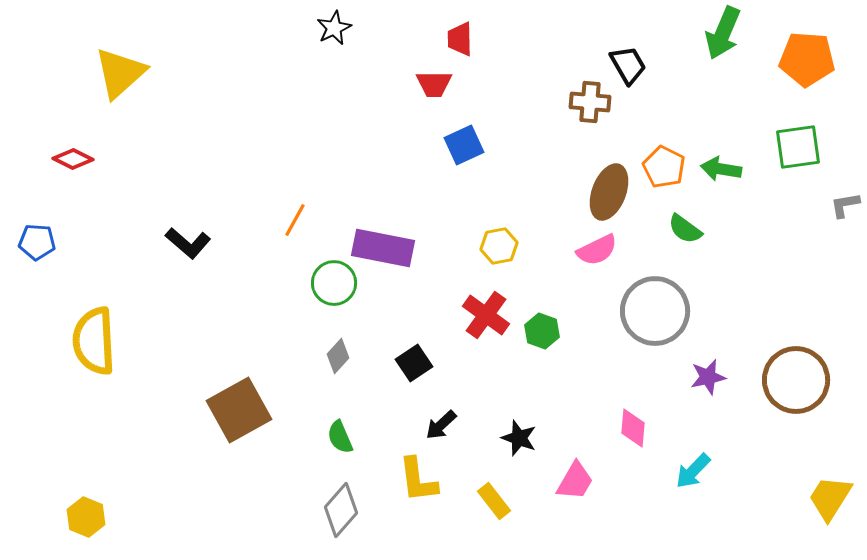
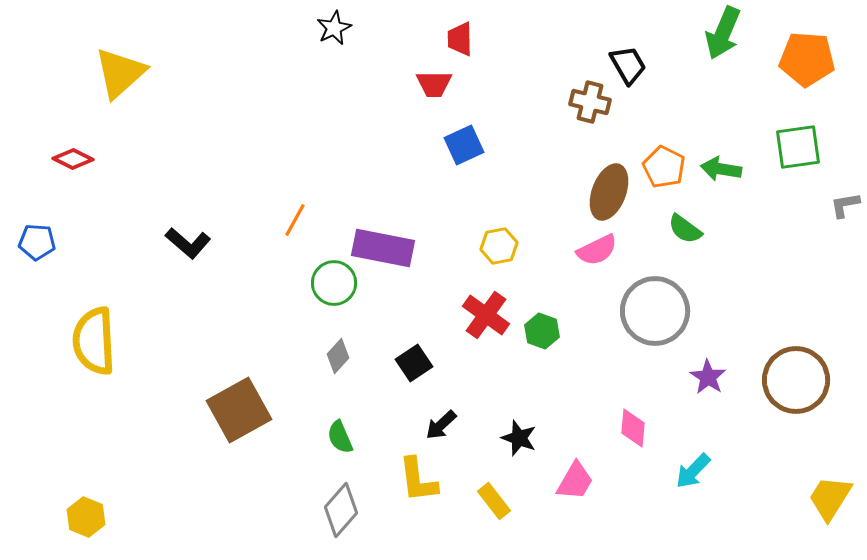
brown cross at (590, 102): rotated 9 degrees clockwise
purple star at (708, 377): rotated 27 degrees counterclockwise
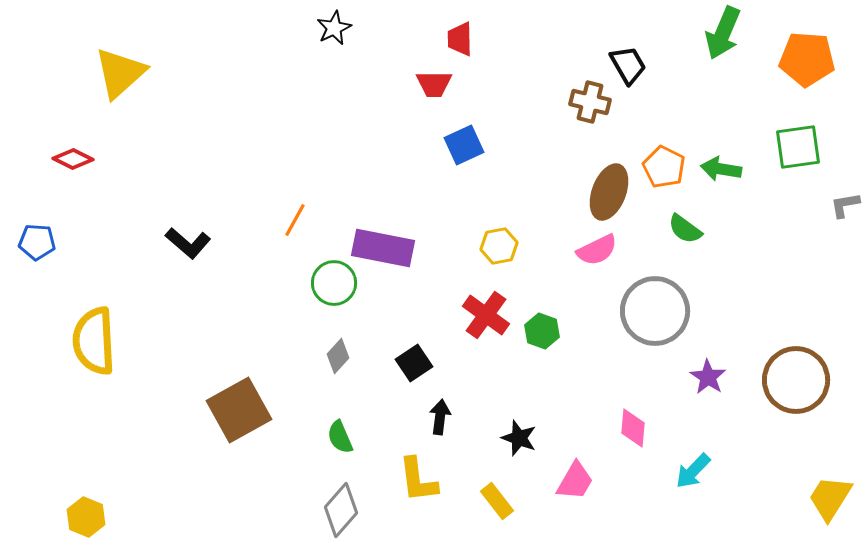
black arrow at (441, 425): moved 1 px left, 8 px up; rotated 140 degrees clockwise
yellow rectangle at (494, 501): moved 3 px right
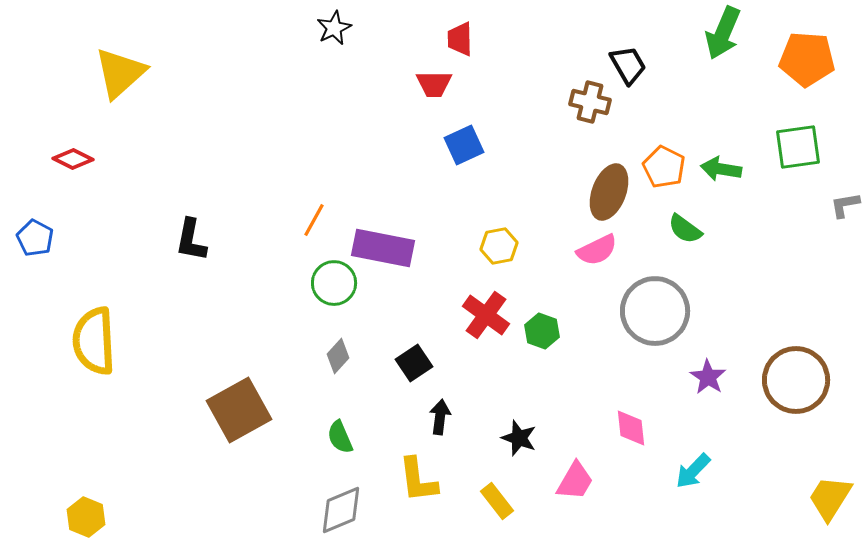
orange line at (295, 220): moved 19 px right
blue pentagon at (37, 242): moved 2 px left, 4 px up; rotated 24 degrees clockwise
black L-shape at (188, 243): moved 3 px right, 3 px up; rotated 60 degrees clockwise
pink diamond at (633, 428): moved 2 px left; rotated 12 degrees counterclockwise
gray diamond at (341, 510): rotated 26 degrees clockwise
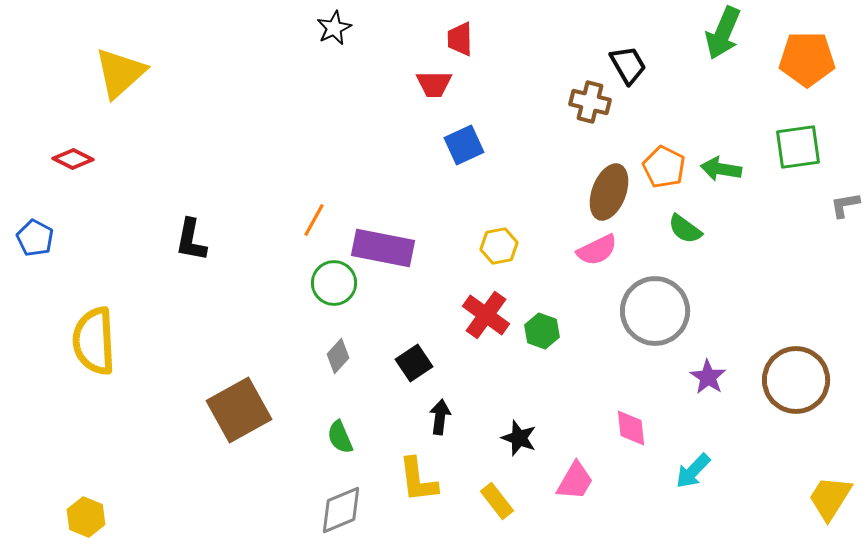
orange pentagon at (807, 59): rotated 4 degrees counterclockwise
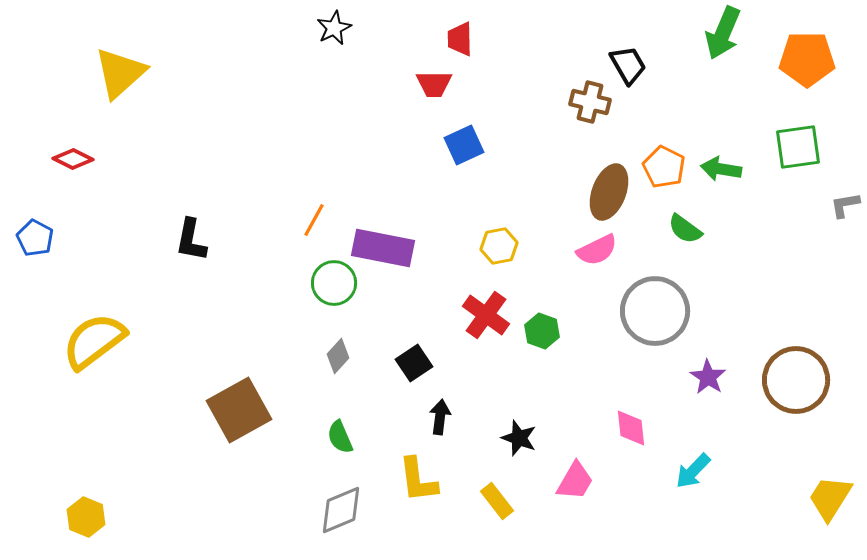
yellow semicircle at (94, 341): rotated 56 degrees clockwise
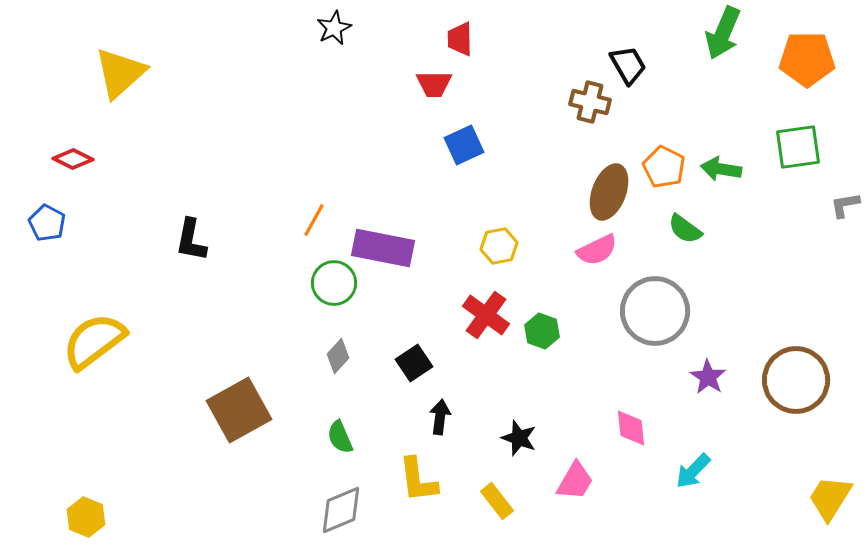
blue pentagon at (35, 238): moved 12 px right, 15 px up
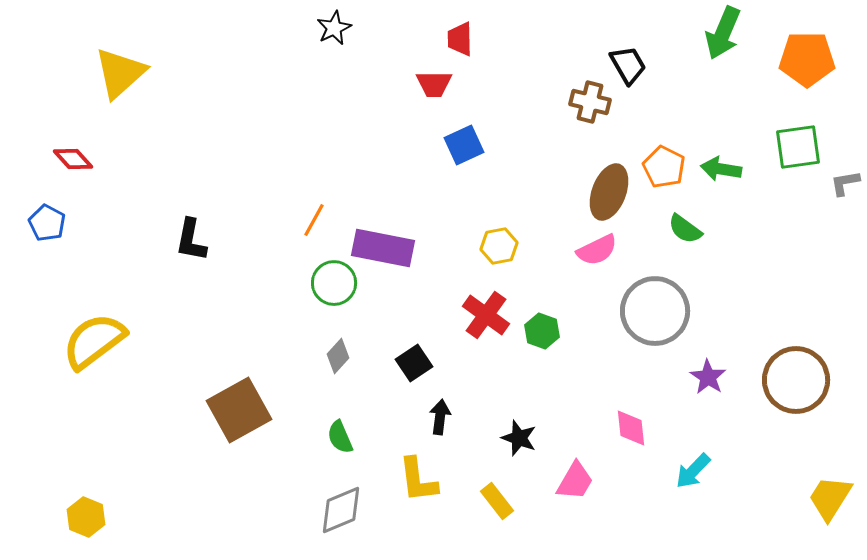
red diamond at (73, 159): rotated 21 degrees clockwise
gray L-shape at (845, 205): moved 22 px up
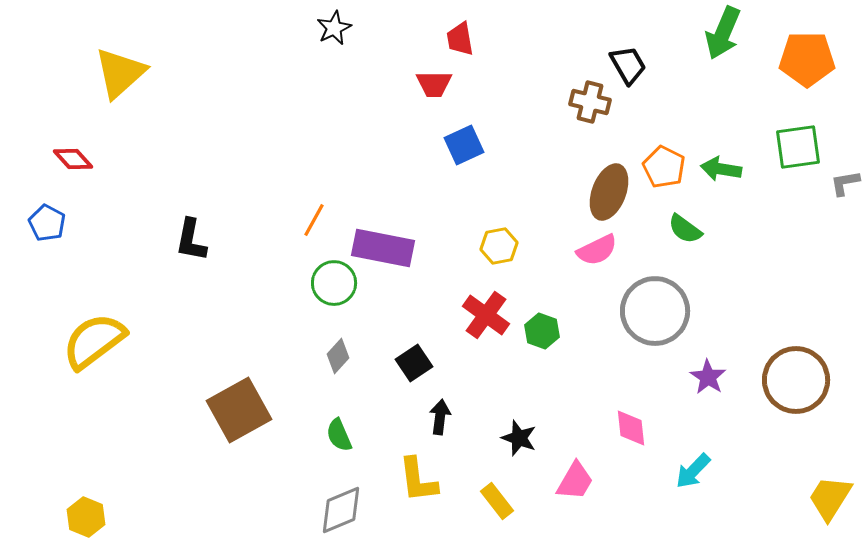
red trapezoid at (460, 39): rotated 9 degrees counterclockwise
green semicircle at (340, 437): moved 1 px left, 2 px up
